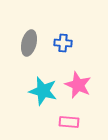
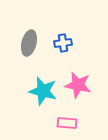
blue cross: rotated 12 degrees counterclockwise
pink star: rotated 12 degrees counterclockwise
pink rectangle: moved 2 px left, 1 px down
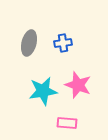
pink star: rotated 8 degrees clockwise
cyan star: rotated 24 degrees counterclockwise
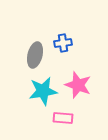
gray ellipse: moved 6 px right, 12 px down
pink rectangle: moved 4 px left, 5 px up
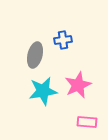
blue cross: moved 3 px up
pink star: rotated 28 degrees clockwise
pink rectangle: moved 24 px right, 4 px down
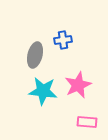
cyan star: rotated 16 degrees clockwise
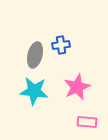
blue cross: moved 2 px left, 5 px down
pink star: moved 1 px left, 2 px down
cyan star: moved 9 px left
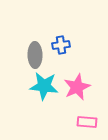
gray ellipse: rotated 15 degrees counterclockwise
cyan star: moved 10 px right, 5 px up
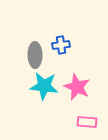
pink star: rotated 24 degrees counterclockwise
